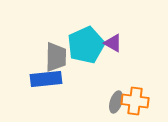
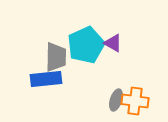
gray ellipse: moved 2 px up
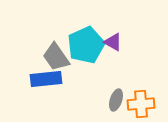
purple triangle: moved 1 px up
gray trapezoid: rotated 144 degrees clockwise
orange cross: moved 6 px right, 3 px down; rotated 12 degrees counterclockwise
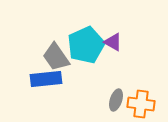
orange cross: rotated 12 degrees clockwise
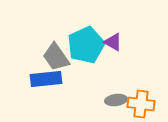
gray ellipse: rotated 65 degrees clockwise
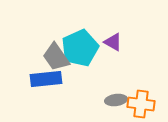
cyan pentagon: moved 6 px left, 3 px down
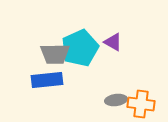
gray trapezoid: moved 1 px left, 3 px up; rotated 56 degrees counterclockwise
blue rectangle: moved 1 px right, 1 px down
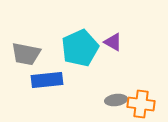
gray trapezoid: moved 29 px left; rotated 12 degrees clockwise
